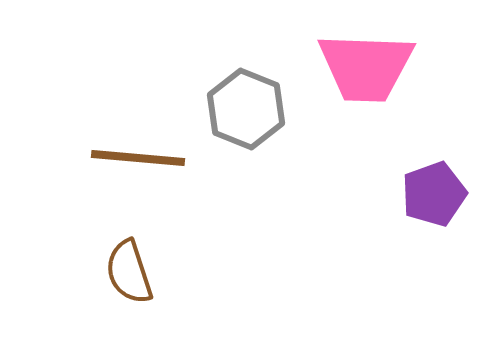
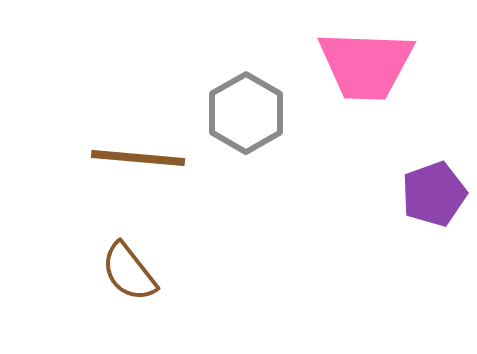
pink trapezoid: moved 2 px up
gray hexagon: moved 4 px down; rotated 8 degrees clockwise
brown semicircle: rotated 20 degrees counterclockwise
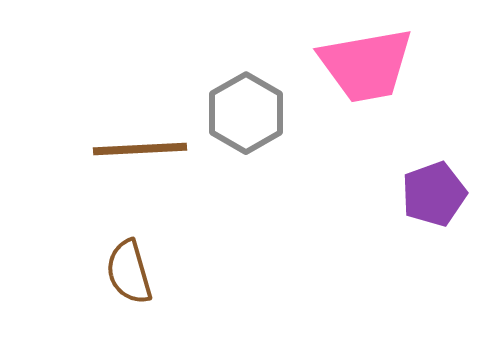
pink trapezoid: rotated 12 degrees counterclockwise
brown line: moved 2 px right, 9 px up; rotated 8 degrees counterclockwise
brown semicircle: rotated 22 degrees clockwise
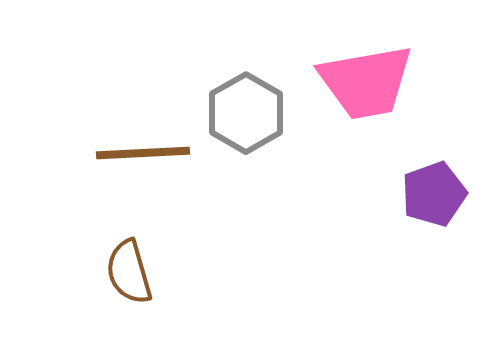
pink trapezoid: moved 17 px down
brown line: moved 3 px right, 4 px down
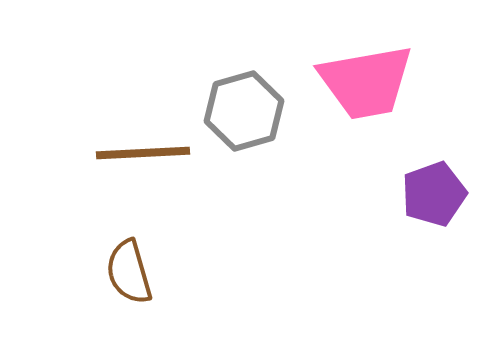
gray hexagon: moved 2 px left, 2 px up; rotated 14 degrees clockwise
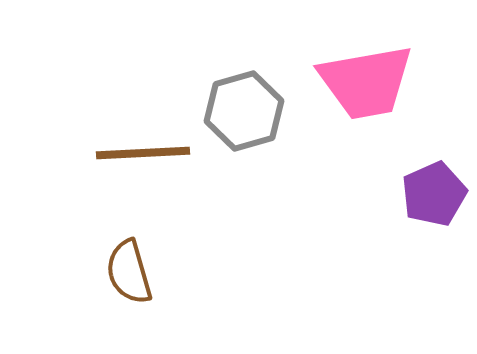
purple pentagon: rotated 4 degrees counterclockwise
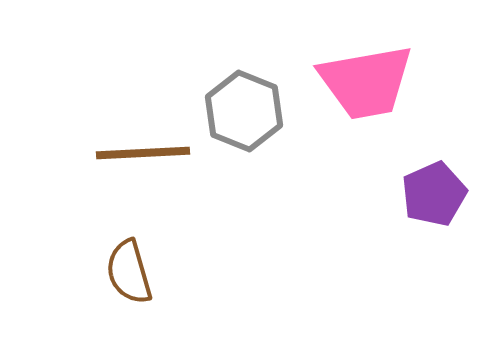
gray hexagon: rotated 22 degrees counterclockwise
